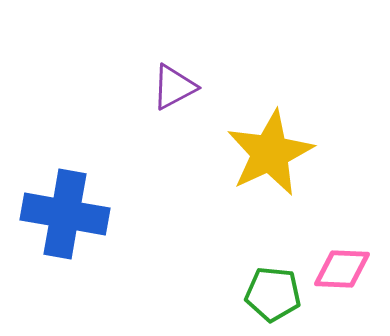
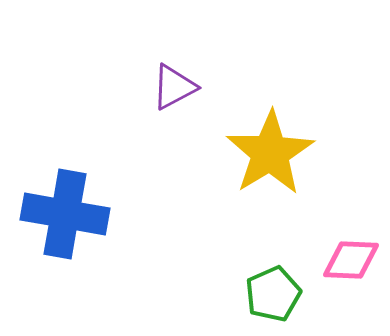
yellow star: rotated 6 degrees counterclockwise
pink diamond: moved 9 px right, 9 px up
green pentagon: rotated 30 degrees counterclockwise
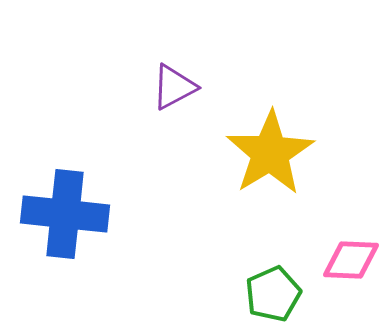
blue cross: rotated 4 degrees counterclockwise
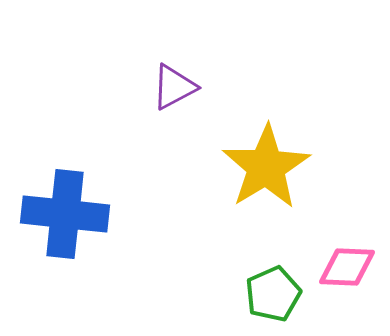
yellow star: moved 4 px left, 14 px down
pink diamond: moved 4 px left, 7 px down
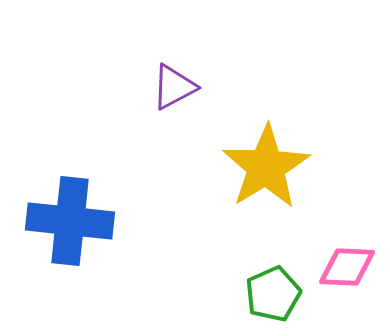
blue cross: moved 5 px right, 7 px down
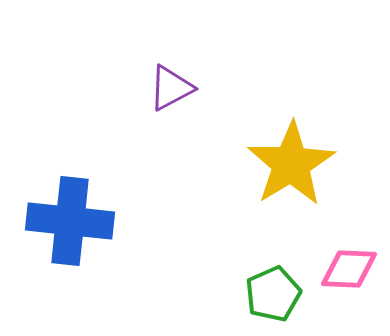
purple triangle: moved 3 px left, 1 px down
yellow star: moved 25 px right, 3 px up
pink diamond: moved 2 px right, 2 px down
